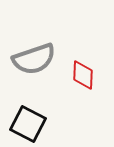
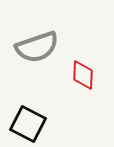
gray semicircle: moved 3 px right, 12 px up
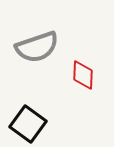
black square: rotated 9 degrees clockwise
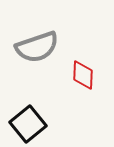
black square: rotated 15 degrees clockwise
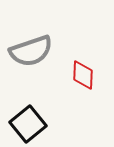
gray semicircle: moved 6 px left, 4 px down
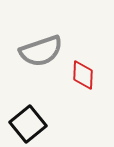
gray semicircle: moved 10 px right
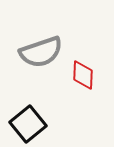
gray semicircle: moved 1 px down
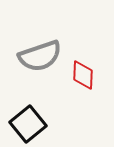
gray semicircle: moved 1 px left, 4 px down
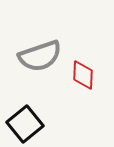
black square: moved 3 px left
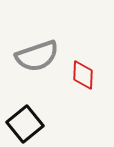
gray semicircle: moved 3 px left
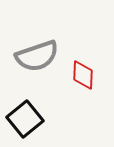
black square: moved 5 px up
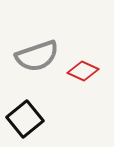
red diamond: moved 4 px up; rotated 68 degrees counterclockwise
